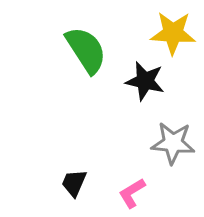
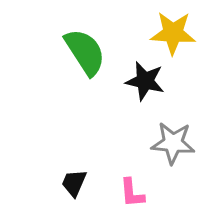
green semicircle: moved 1 px left, 2 px down
pink L-shape: rotated 64 degrees counterclockwise
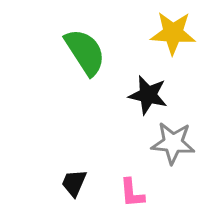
black star: moved 3 px right, 14 px down
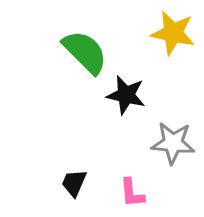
yellow star: rotated 9 degrees clockwise
green semicircle: rotated 12 degrees counterclockwise
black star: moved 22 px left
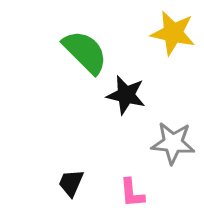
black trapezoid: moved 3 px left
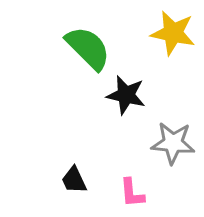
green semicircle: moved 3 px right, 4 px up
black trapezoid: moved 3 px right, 3 px up; rotated 48 degrees counterclockwise
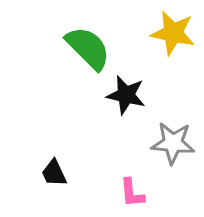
black trapezoid: moved 20 px left, 7 px up
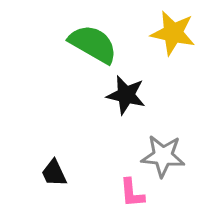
green semicircle: moved 5 px right, 4 px up; rotated 15 degrees counterclockwise
gray star: moved 10 px left, 13 px down
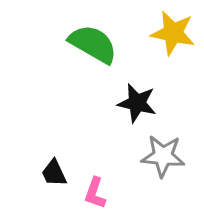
black star: moved 11 px right, 8 px down
pink L-shape: moved 37 px left; rotated 24 degrees clockwise
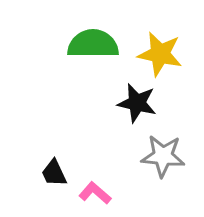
yellow star: moved 13 px left, 21 px down
green semicircle: rotated 30 degrees counterclockwise
pink L-shape: rotated 112 degrees clockwise
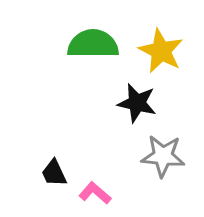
yellow star: moved 1 px right, 3 px up; rotated 15 degrees clockwise
